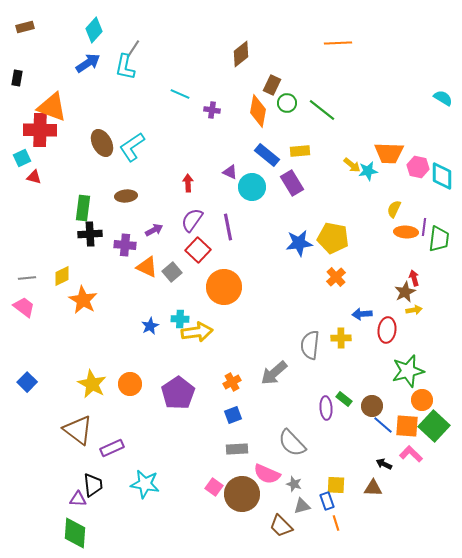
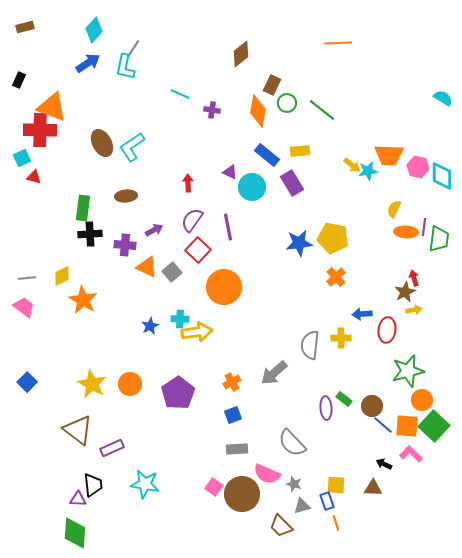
black rectangle at (17, 78): moved 2 px right, 2 px down; rotated 14 degrees clockwise
orange trapezoid at (389, 153): moved 2 px down
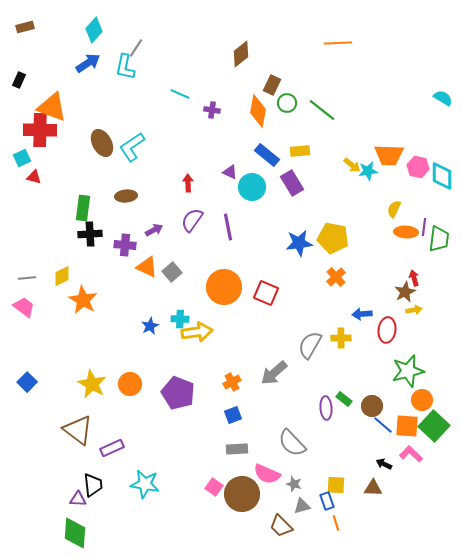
gray line at (133, 49): moved 3 px right, 1 px up
red square at (198, 250): moved 68 px right, 43 px down; rotated 20 degrees counterclockwise
gray semicircle at (310, 345): rotated 24 degrees clockwise
purple pentagon at (178, 393): rotated 16 degrees counterclockwise
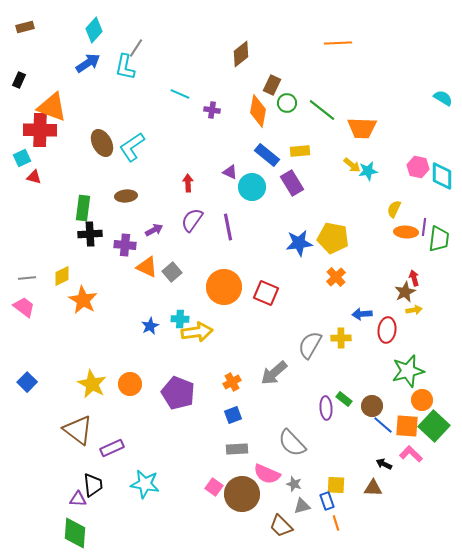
orange trapezoid at (389, 155): moved 27 px left, 27 px up
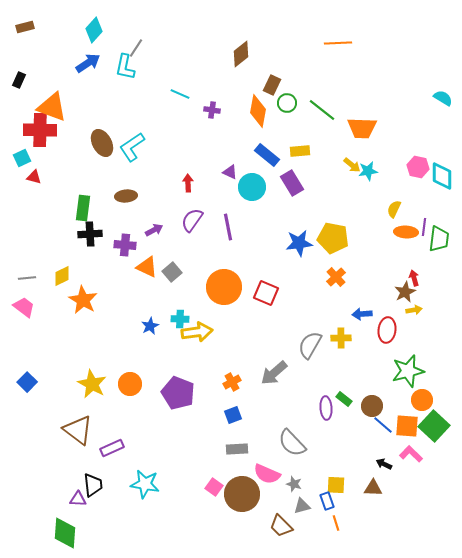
green diamond at (75, 533): moved 10 px left
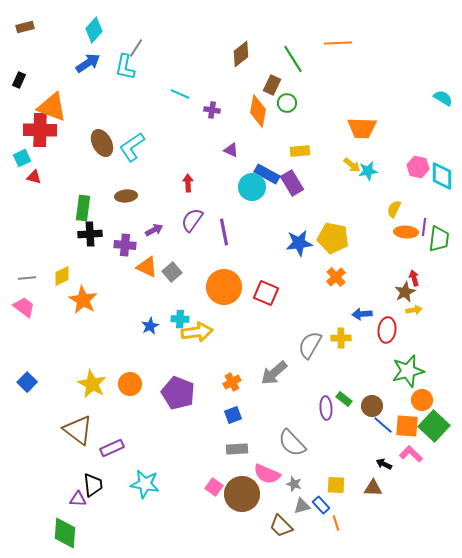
green line at (322, 110): moved 29 px left, 51 px up; rotated 20 degrees clockwise
blue rectangle at (267, 155): moved 19 px down; rotated 10 degrees counterclockwise
purple triangle at (230, 172): moved 1 px right, 22 px up
purple line at (228, 227): moved 4 px left, 5 px down
blue rectangle at (327, 501): moved 6 px left, 4 px down; rotated 24 degrees counterclockwise
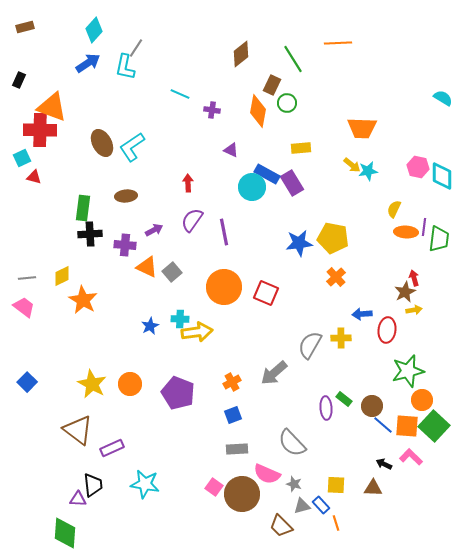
yellow rectangle at (300, 151): moved 1 px right, 3 px up
pink L-shape at (411, 454): moved 3 px down
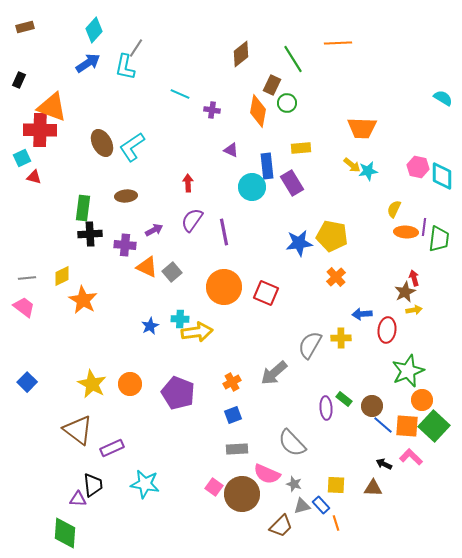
blue rectangle at (267, 174): moved 8 px up; rotated 55 degrees clockwise
yellow pentagon at (333, 238): moved 1 px left, 2 px up
green star at (408, 371): rotated 8 degrees counterclockwise
brown trapezoid at (281, 526): rotated 90 degrees counterclockwise
